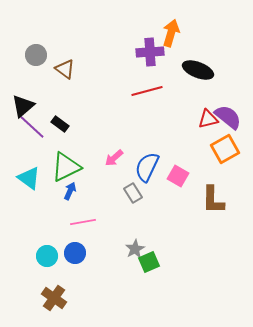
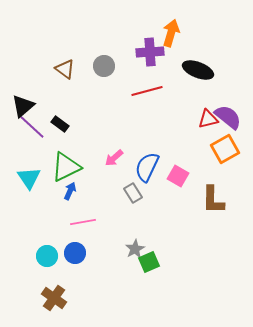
gray circle: moved 68 px right, 11 px down
cyan triangle: rotated 20 degrees clockwise
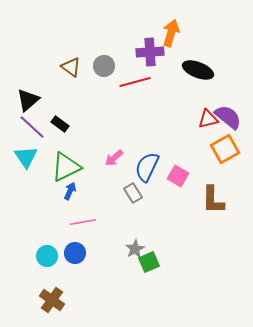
brown triangle: moved 6 px right, 2 px up
red line: moved 12 px left, 9 px up
black triangle: moved 5 px right, 6 px up
cyan triangle: moved 3 px left, 21 px up
brown cross: moved 2 px left, 2 px down
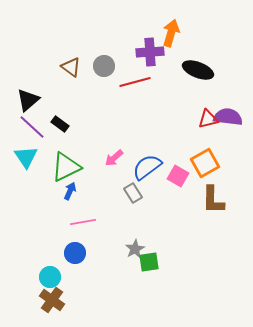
purple semicircle: rotated 32 degrees counterclockwise
orange square: moved 20 px left, 14 px down
blue semicircle: rotated 28 degrees clockwise
cyan circle: moved 3 px right, 21 px down
green square: rotated 15 degrees clockwise
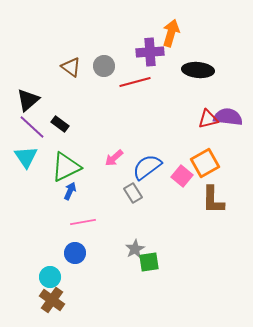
black ellipse: rotated 16 degrees counterclockwise
pink square: moved 4 px right; rotated 10 degrees clockwise
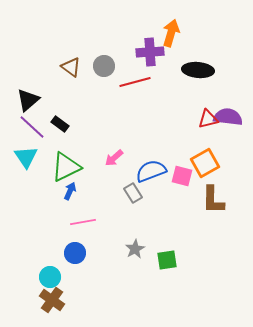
blue semicircle: moved 4 px right, 4 px down; rotated 16 degrees clockwise
pink square: rotated 25 degrees counterclockwise
green square: moved 18 px right, 2 px up
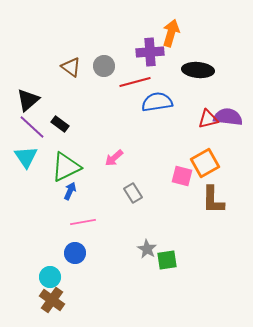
blue semicircle: moved 6 px right, 69 px up; rotated 12 degrees clockwise
gray star: moved 12 px right; rotated 12 degrees counterclockwise
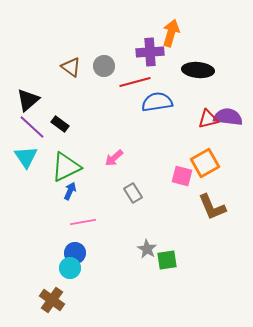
brown L-shape: moved 1 px left, 7 px down; rotated 24 degrees counterclockwise
cyan circle: moved 20 px right, 9 px up
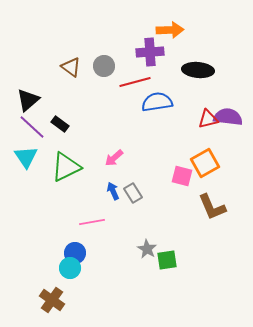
orange arrow: moved 1 px left, 3 px up; rotated 72 degrees clockwise
blue arrow: moved 43 px right; rotated 48 degrees counterclockwise
pink line: moved 9 px right
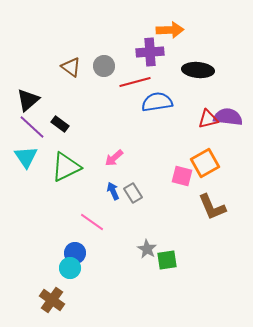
pink line: rotated 45 degrees clockwise
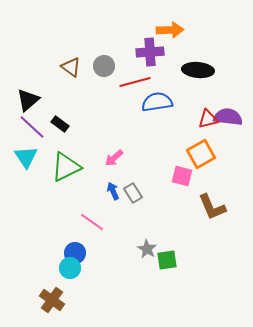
orange square: moved 4 px left, 9 px up
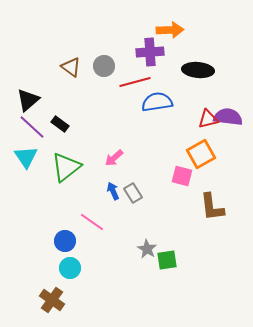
green triangle: rotated 12 degrees counterclockwise
brown L-shape: rotated 16 degrees clockwise
blue circle: moved 10 px left, 12 px up
